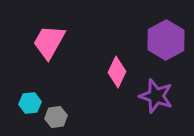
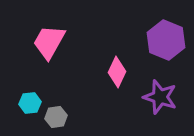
purple hexagon: rotated 9 degrees counterclockwise
purple star: moved 4 px right, 1 px down
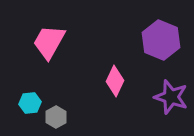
purple hexagon: moved 5 px left
pink diamond: moved 2 px left, 9 px down
purple star: moved 11 px right
gray hexagon: rotated 20 degrees counterclockwise
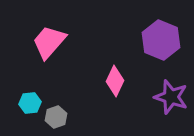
pink trapezoid: rotated 12 degrees clockwise
gray hexagon: rotated 10 degrees clockwise
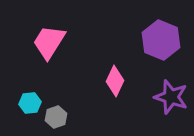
pink trapezoid: rotated 9 degrees counterclockwise
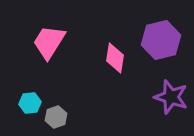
purple hexagon: rotated 24 degrees clockwise
pink diamond: moved 23 px up; rotated 16 degrees counterclockwise
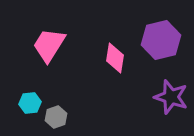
pink trapezoid: moved 3 px down
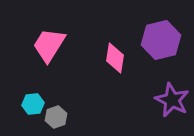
purple star: moved 1 px right, 3 px down; rotated 8 degrees clockwise
cyan hexagon: moved 3 px right, 1 px down
